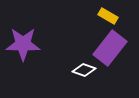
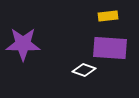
yellow rectangle: rotated 36 degrees counterclockwise
purple rectangle: rotated 56 degrees clockwise
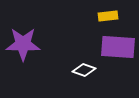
purple rectangle: moved 8 px right, 1 px up
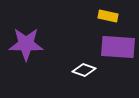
yellow rectangle: rotated 18 degrees clockwise
purple star: moved 3 px right
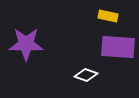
white diamond: moved 2 px right, 5 px down
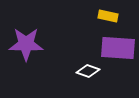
purple rectangle: moved 1 px down
white diamond: moved 2 px right, 4 px up
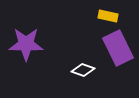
purple rectangle: rotated 60 degrees clockwise
white diamond: moved 5 px left, 1 px up
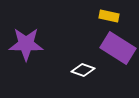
yellow rectangle: moved 1 px right
purple rectangle: rotated 32 degrees counterclockwise
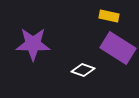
purple star: moved 7 px right
